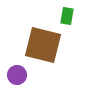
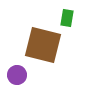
green rectangle: moved 2 px down
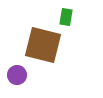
green rectangle: moved 1 px left, 1 px up
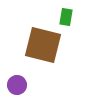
purple circle: moved 10 px down
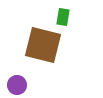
green rectangle: moved 3 px left
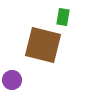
purple circle: moved 5 px left, 5 px up
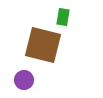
purple circle: moved 12 px right
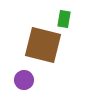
green rectangle: moved 1 px right, 2 px down
